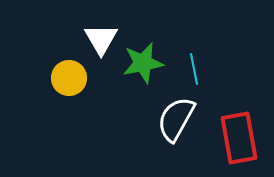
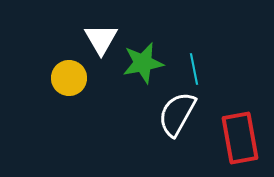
white semicircle: moved 1 px right, 5 px up
red rectangle: moved 1 px right
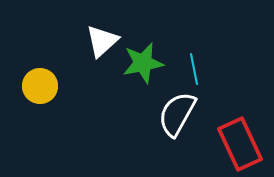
white triangle: moved 1 px right, 2 px down; rotated 18 degrees clockwise
yellow circle: moved 29 px left, 8 px down
red rectangle: moved 6 px down; rotated 15 degrees counterclockwise
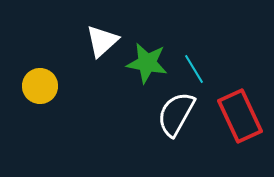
green star: moved 4 px right; rotated 21 degrees clockwise
cyan line: rotated 20 degrees counterclockwise
white semicircle: moved 1 px left
red rectangle: moved 28 px up
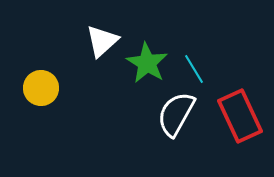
green star: rotated 21 degrees clockwise
yellow circle: moved 1 px right, 2 px down
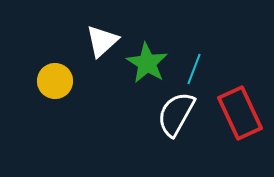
cyan line: rotated 52 degrees clockwise
yellow circle: moved 14 px right, 7 px up
red rectangle: moved 3 px up
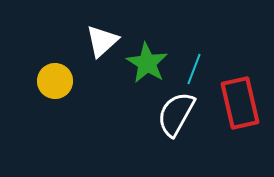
red rectangle: moved 10 px up; rotated 12 degrees clockwise
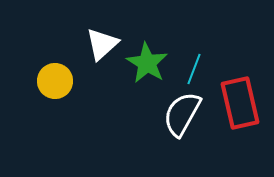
white triangle: moved 3 px down
white semicircle: moved 6 px right
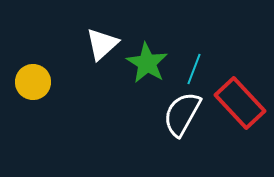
yellow circle: moved 22 px left, 1 px down
red rectangle: rotated 30 degrees counterclockwise
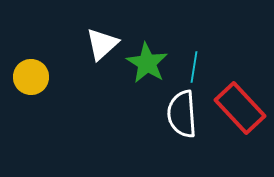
cyan line: moved 2 px up; rotated 12 degrees counterclockwise
yellow circle: moved 2 px left, 5 px up
red rectangle: moved 5 px down
white semicircle: rotated 33 degrees counterclockwise
